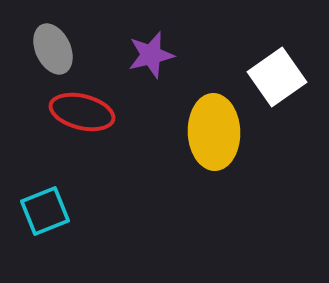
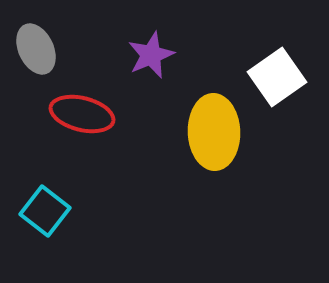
gray ellipse: moved 17 px left
purple star: rotated 9 degrees counterclockwise
red ellipse: moved 2 px down
cyan square: rotated 30 degrees counterclockwise
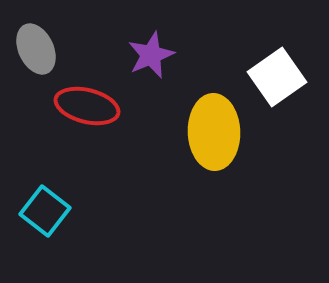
red ellipse: moved 5 px right, 8 px up
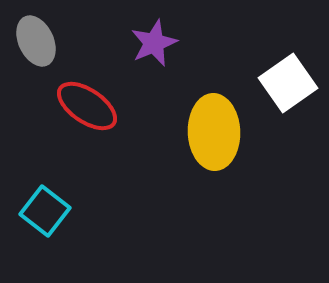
gray ellipse: moved 8 px up
purple star: moved 3 px right, 12 px up
white square: moved 11 px right, 6 px down
red ellipse: rotated 20 degrees clockwise
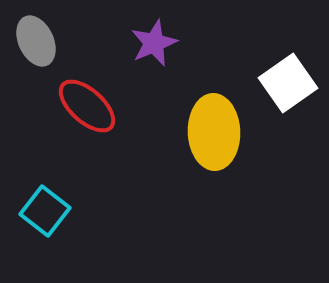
red ellipse: rotated 8 degrees clockwise
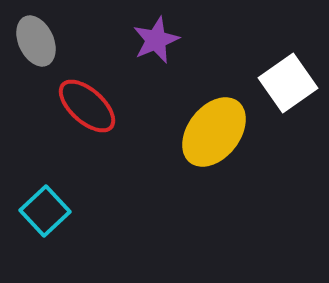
purple star: moved 2 px right, 3 px up
yellow ellipse: rotated 40 degrees clockwise
cyan square: rotated 9 degrees clockwise
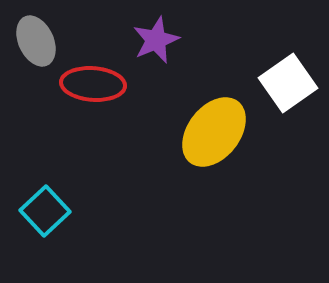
red ellipse: moved 6 px right, 22 px up; rotated 38 degrees counterclockwise
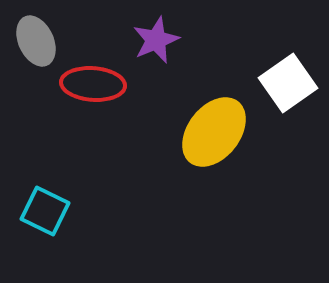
cyan square: rotated 21 degrees counterclockwise
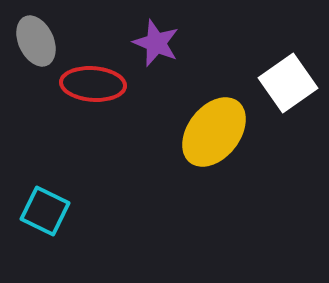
purple star: moved 3 px down; rotated 27 degrees counterclockwise
